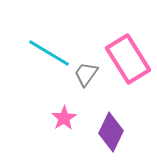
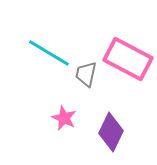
pink rectangle: rotated 30 degrees counterclockwise
gray trapezoid: rotated 24 degrees counterclockwise
pink star: rotated 15 degrees counterclockwise
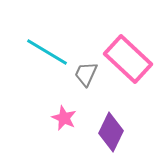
cyan line: moved 2 px left, 1 px up
pink rectangle: rotated 15 degrees clockwise
gray trapezoid: rotated 12 degrees clockwise
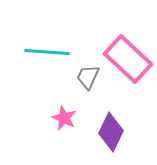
cyan line: rotated 27 degrees counterclockwise
gray trapezoid: moved 2 px right, 3 px down
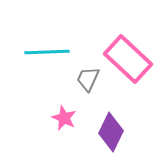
cyan line: rotated 6 degrees counterclockwise
gray trapezoid: moved 2 px down
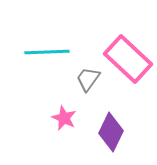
gray trapezoid: rotated 12 degrees clockwise
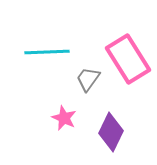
pink rectangle: rotated 15 degrees clockwise
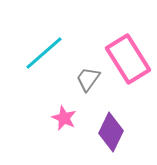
cyan line: moved 3 px left, 1 px down; rotated 39 degrees counterclockwise
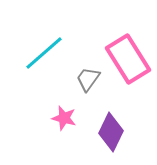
pink star: rotated 10 degrees counterclockwise
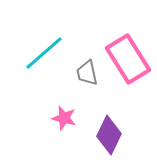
gray trapezoid: moved 1 px left, 6 px up; rotated 48 degrees counterclockwise
purple diamond: moved 2 px left, 3 px down
